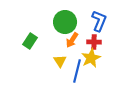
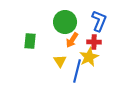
green rectangle: rotated 28 degrees counterclockwise
yellow star: moved 2 px left, 1 px up
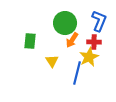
green circle: moved 1 px down
yellow triangle: moved 8 px left
blue line: moved 2 px down
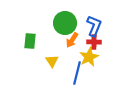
blue L-shape: moved 5 px left, 5 px down
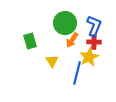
green rectangle: rotated 21 degrees counterclockwise
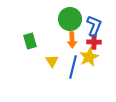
green circle: moved 5 px right, 4 px up
orange arrow: rotated 35 degrees counterclockwise
blue line: moved 4 px left, 6 px up
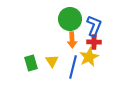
green rectangle: moved 1 px right, 22 px down
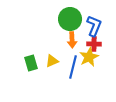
red cross: moved 2 px down
yellow triangle: rotated 40 degrees clockwise
